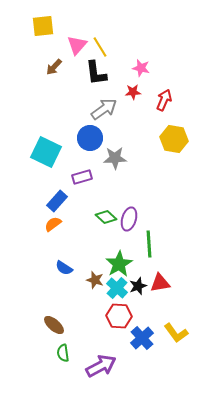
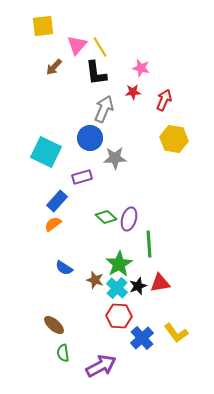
gray arrow: rotated 32 degrees counterclockwise
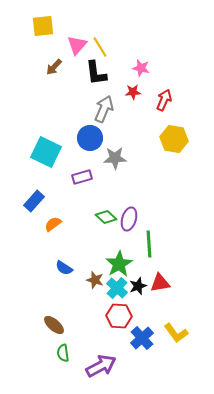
blue rectangle: moved 23 px left
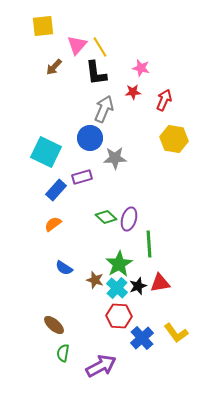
blue rectangle: moved 22 px right, 11 px up
green semicircle: rotated 18 degrees clockwise
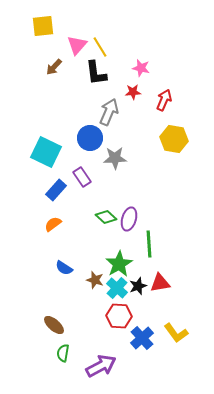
gray arrow: moved 5 px right, 3 px down
purple rectangle: rotated 72 degrees clockwise
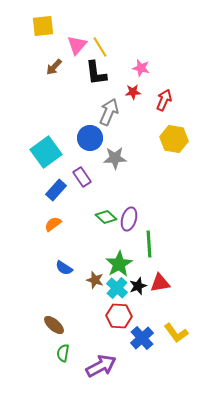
cyan square: rotated 28 degrees clockwise
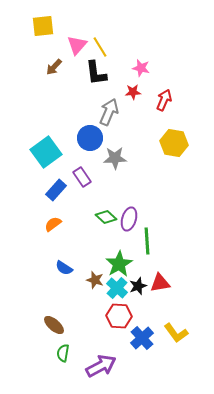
yellow hexagon: moved 4 px down
green line: moved 2 px left, 3 px up
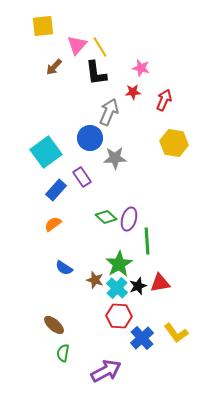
purple arrow: moved 5 px right, 5 px down
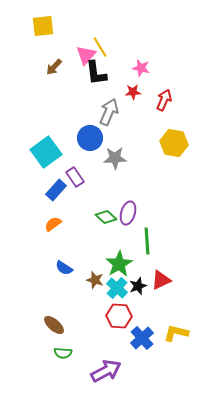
pink triangle: moved 9 px right, 10 px down
purple rectangle: moved 7 px left
purple ellipse: moved 1 px left, 6 px up
red triangle: moved 1 px right, 3 px up; rotated 15 degrees counterclockwise
yellow L-shape: rotated 140 degrees clockwise
green semicircle: rotated 96 degrees counterclockwise
